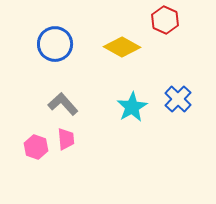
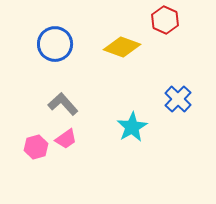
yellow diamond: rotated 9 degrees counterclockwise
cyan star: moved 20 px down
pink trapezoid: rotated 60 degrees clockwise
pink hexagon: rotated 25 degrees clockwise
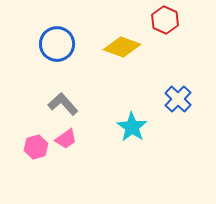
blue circle: moved 2 px right
cyan star: rotated 8 degrees counterclockwise
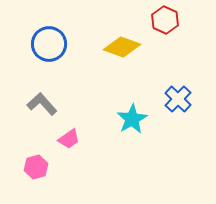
blue circle: moved 8 px left
gray L-shape: moved 21 px left
cyan star: moved 8 px up; rotated 8 degrees clockwise
pink trapezoid: moved 3 px right
pink hexagon: moved 20 px down
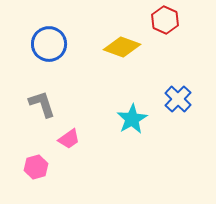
gray L-shape: rotated 24 degrees clockwise
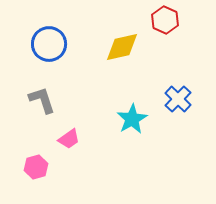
yellow diamond: rotated 33 degrees counterclockwise
gray L-shape: moved 4 px up
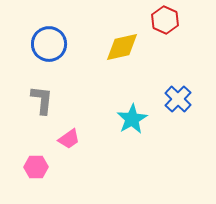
gray L-shape: rotated 24 degrees clockwise
pink hexagon: rotated 15 degrees clockwise
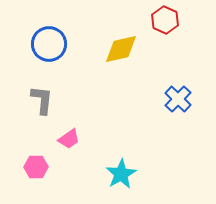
yellow diamond: moved 1 px left, 2 px down
cyan star: moved 11 px left, 55 px down
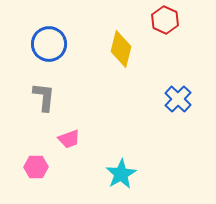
yellow diamond: rotated 63 degrees counterclockwise
gray L-shape: moved 2 px right, 3 px up
pink trapezoid: rotated 15 degrees clockwise
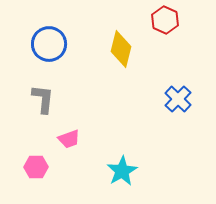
gray L-shape: moved 1 px left, 2 px down
cyan star: moved 1 px right, 3 px up
